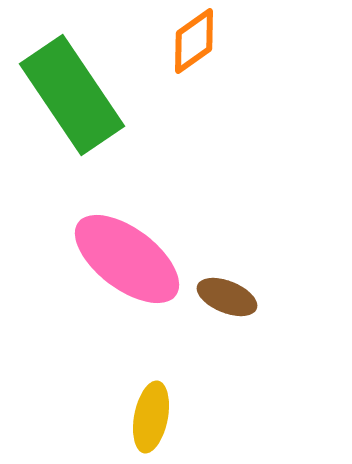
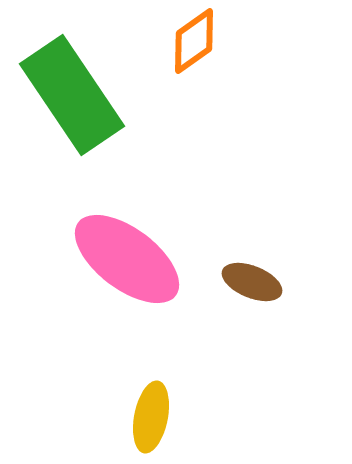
brown ellipse: moved 25 px right, 15 px up
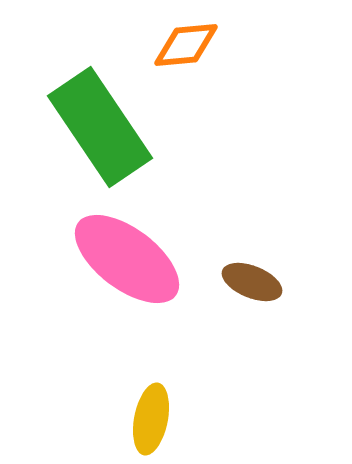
orange diamond: moved 8 px left, 4 px down; rotated 30 degrees clockwise
green rectangle: moved 28 px right, 32 px down
yellow ellipse: moved 2 px down
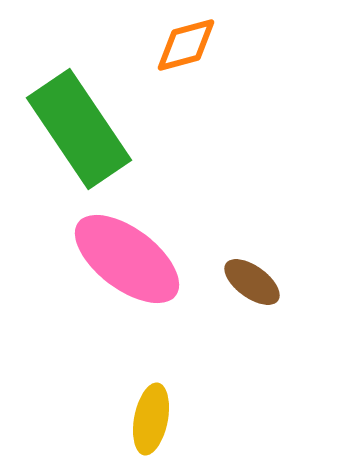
orange diamond: rotated 10 degrees counterclockwise
green rectangle: moved 21 px left, 2 px down
brown ellipse: rotated 14 degrees clockwise
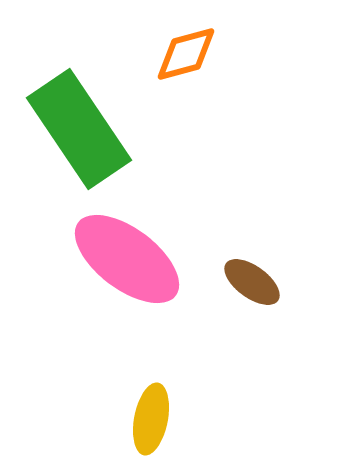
orange diamond: moved 9 px down
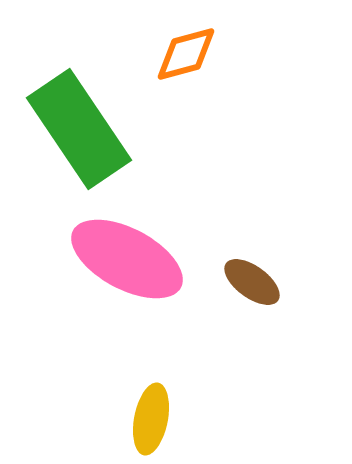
pink ellipse: rotated 9 degrees counterclockwise
